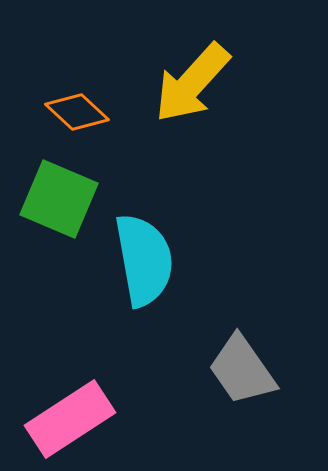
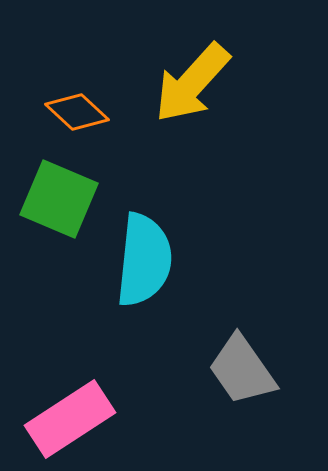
cyan semicircle: rotated 16 degrees clockwise
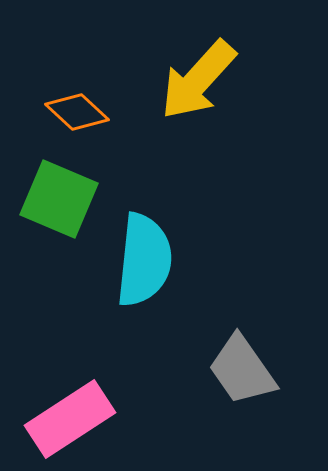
yellow arrow: moved 6 px right, 3 px up
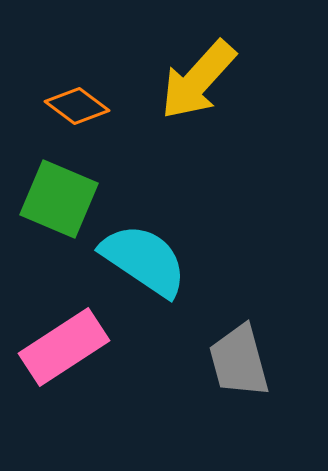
orange diamond: moved 6 px up; rotated 6 degrees counterclockwise
cyan semicircle: rotated 62 degrees counterclockwise
gray trapezoid: moved 3 px left, 9 px up; rotated 20 degrees clockwise
pink rectangle: moved 6 px left, 72 px up
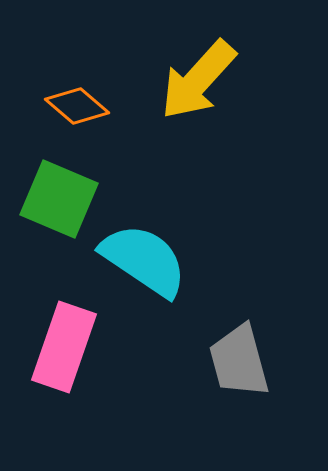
orange diamond: rotated 4 degrees clockwise
pink rectangle: rotated 38 degrees counterclockwise
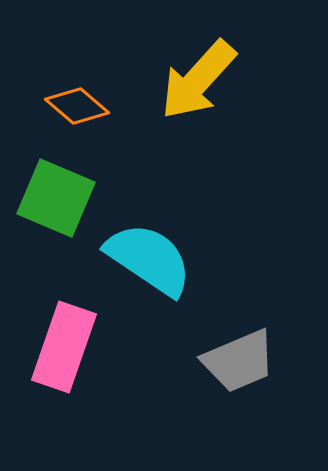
green square: moved 3 px left, 1 px up
cyan semicircle: moved 5 px right, 1 px up
gray trapezoid: rotated 98 degrees counterclockwise
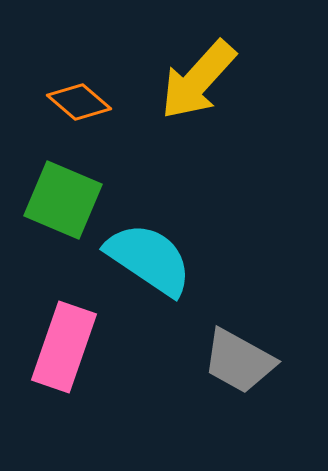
orange diamond: moved 2 px right, 4 px up
green square: moved 7 px right, 2 px down
gray trapezoid: rotated 52 degrees clockwise
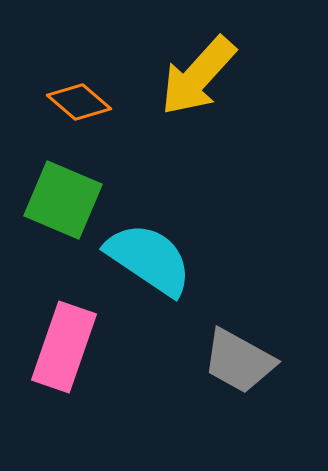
yellow arrow: moved 4 px up
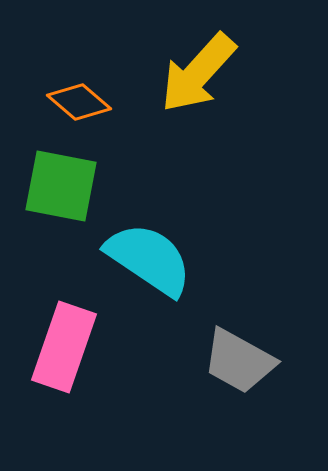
yellow arrow: moved 3 px up
green square: moved 2 px left, 14 px up; rotated 12 degrees counterclockwise
